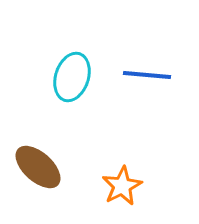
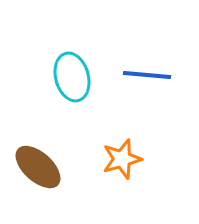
cyan ellipse: rotated 33 degrees counterclockwise
orange star: moved 27 px up; rotated 12 degrees clockwise
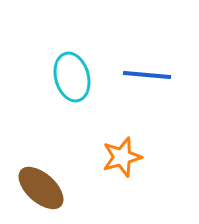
orange star: moved 2 px up
brown ellipse: moved 3 px right, 21 px down
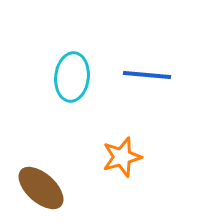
cyan ellipse: rotated 21 degrees clockwise
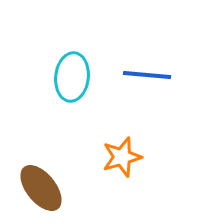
brown ellipse: rotated 9 degrees clockwise
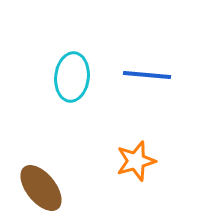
orange star: moved 14 px right, 4 px down
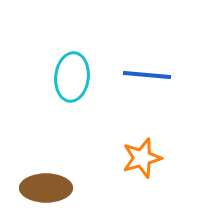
orange star: moved 6 px right, 3 px up
brown ellipse: moved 5 px right; rotated 51 degrees counterclockwise
